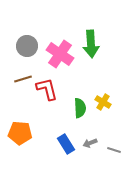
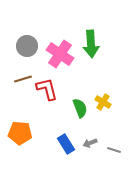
green semicircle: rotated 18 degrees counterclockwise
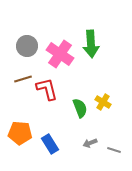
blue rectangle: moved 16 px left
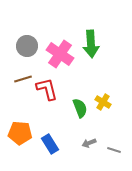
gray arrow: moved 1 px left
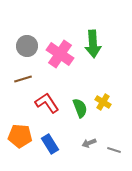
green arrow: moved 2 px right
red L-shape: moved 14 px down; rotated 20 degrees counterclockwise
orange pentagon: moved 3 px down
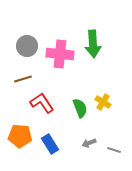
pink cross: rotated 28 degrees counterclockwise
red L-shape: moved 5 px left
